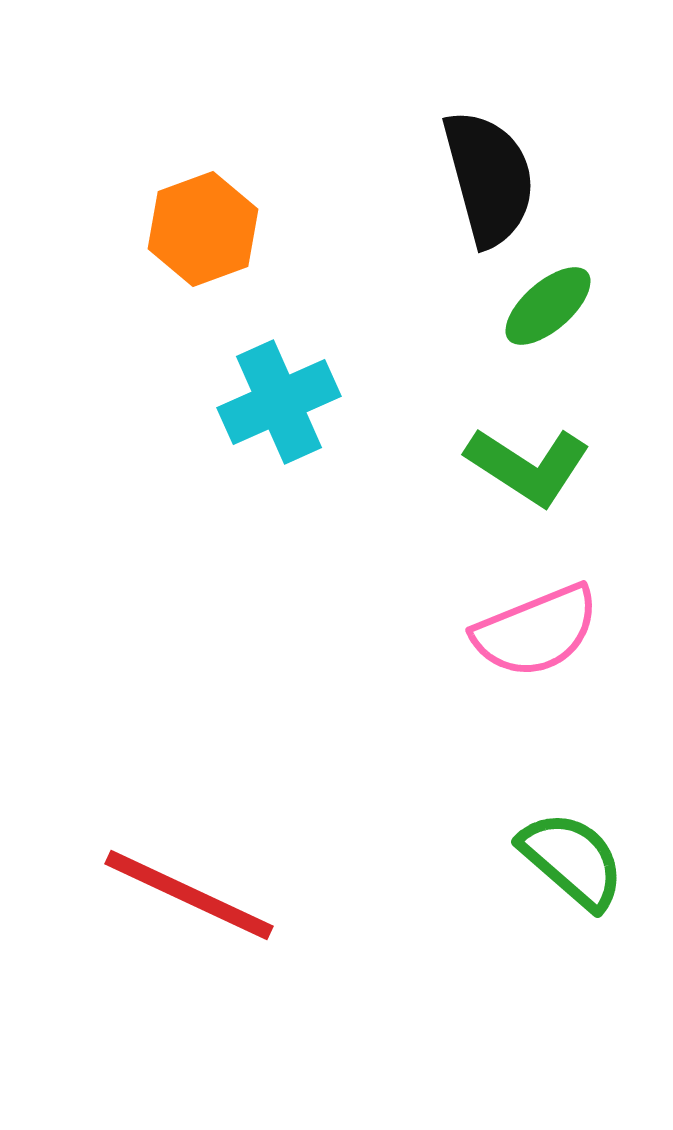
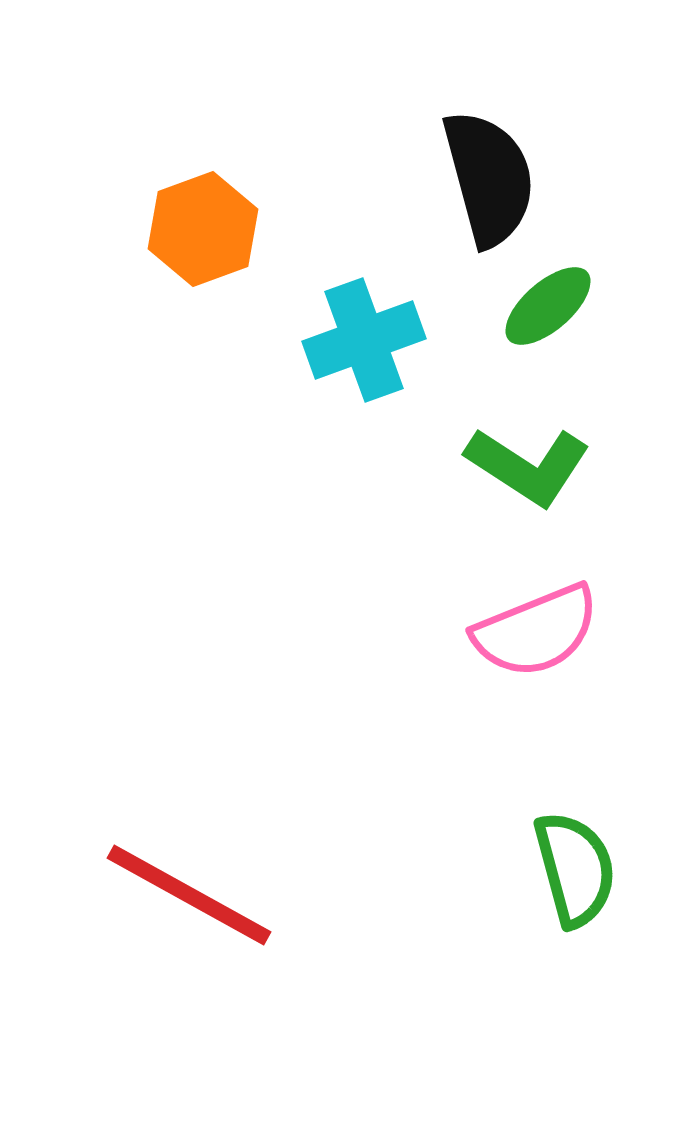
cyan cross: moved 85 px right, 62 px up; rotated 4 degrees clockwise
green semicircle: moved 3 px right, 9 px down; rotated 34 degrees clockwise
red line: rotated 4 degrees clockwise
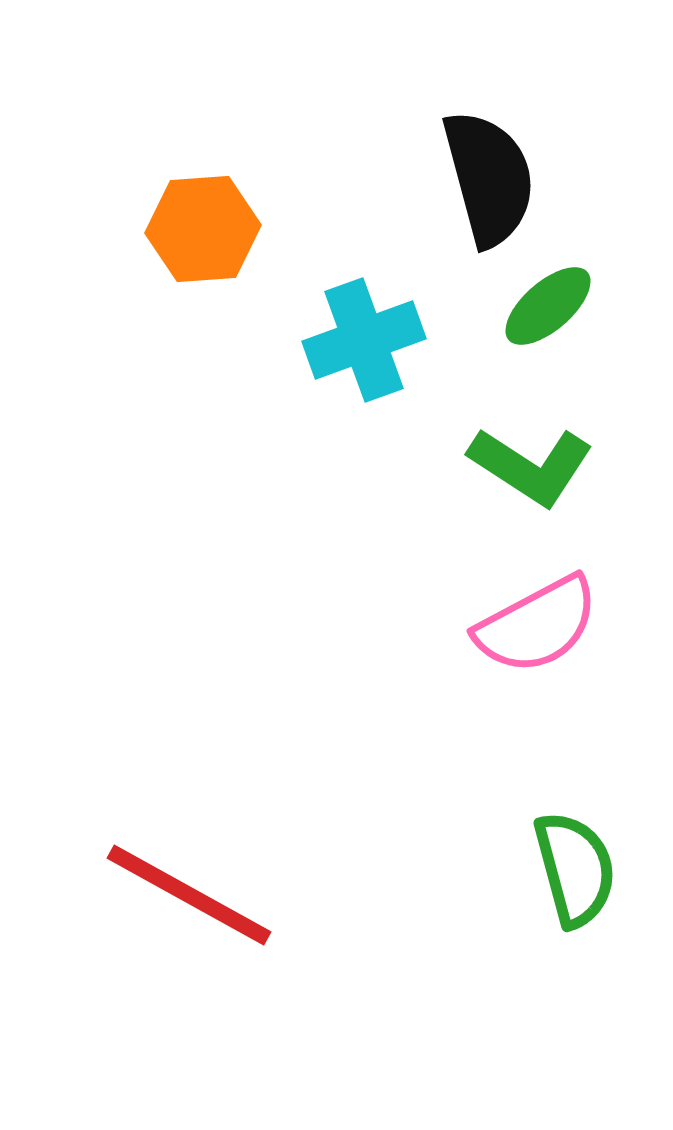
orange hexagon: rotated 16 degrees clockwise
green L-shape: moved 3 px right
pink semicircle: moved 1 px right, 6 px up; rotated 6 degrees counterclockwise
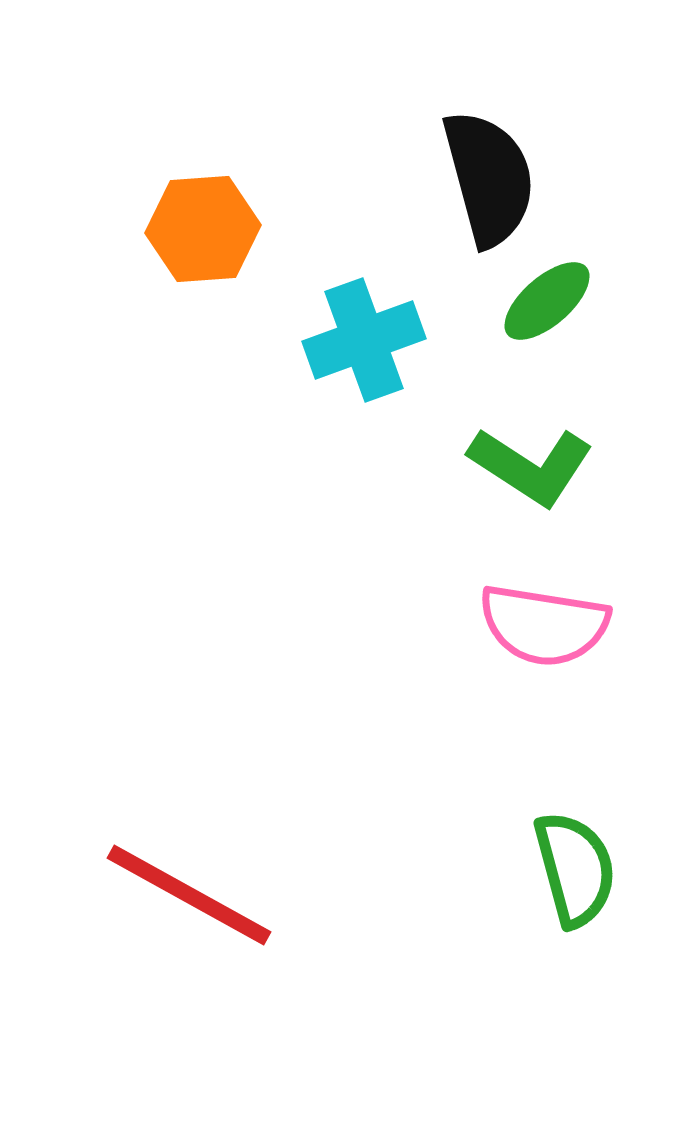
green ellipse: moved 1 px left, 5 px up
pink semicircle: moved 7 px right; rotated 37 degrees clockwise
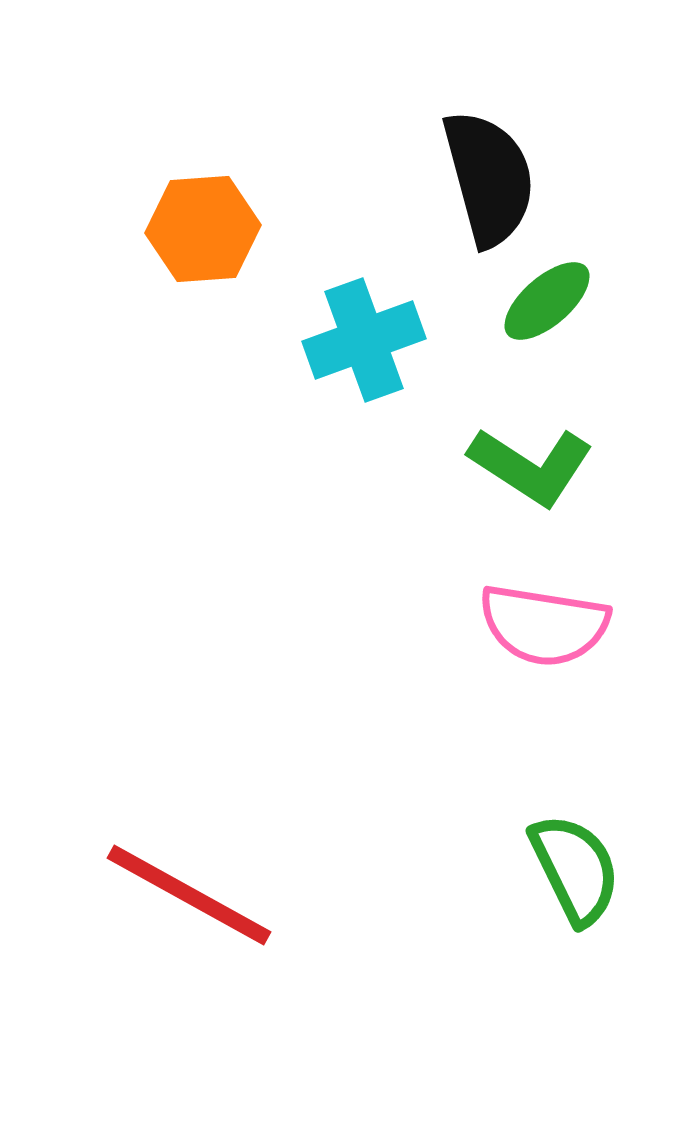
green semicircle: rotated 11 degrees counterclockwise
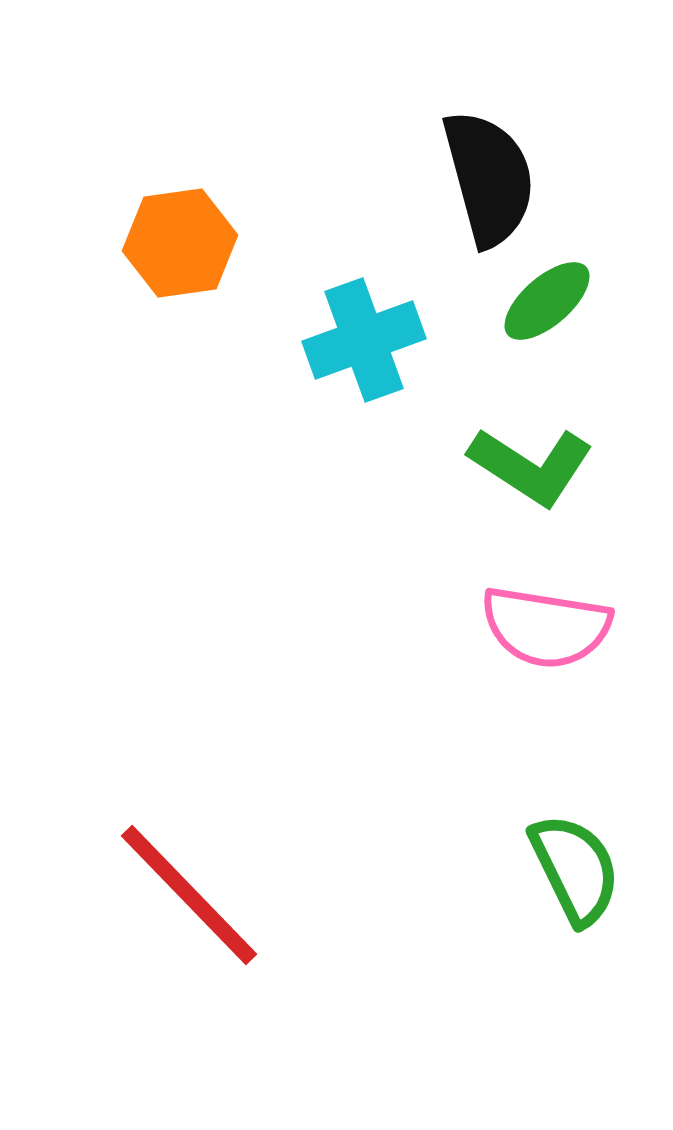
orange hexagon: moved 23 px left, 14 px down; rotated 4 degrees counterclockwise
pink semicircle: moved 2 px right, 2 px down
red line: rotated 17 degrees clockwise
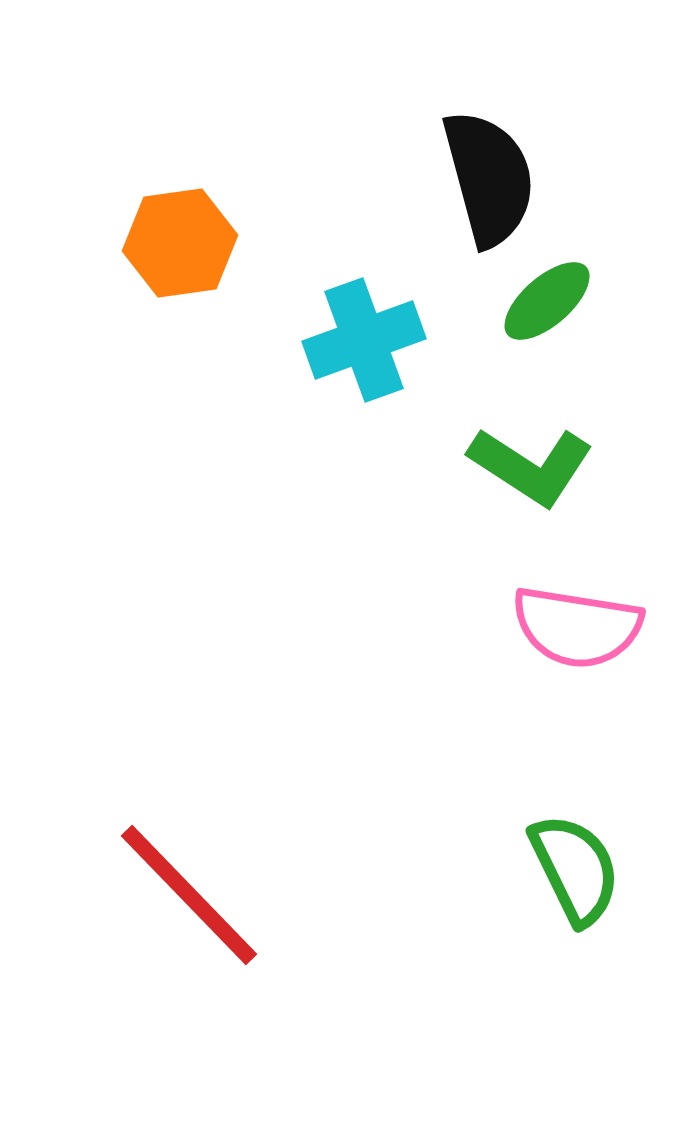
pink semicircle: moved 31 px right
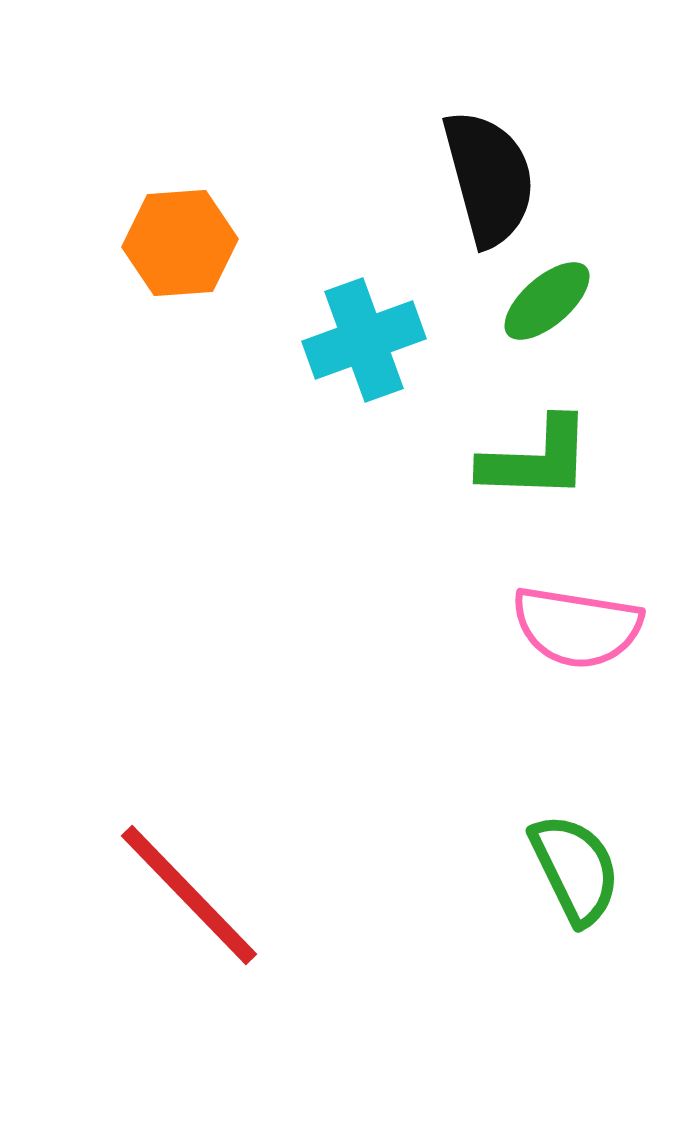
orange hexagon: rotated 4 degrees clockwise
green L-shape: moved 5 px right, 7 px up; rotated 31 degrees counterclockwise
